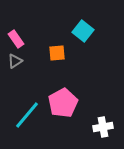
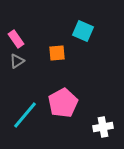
cyan square: rotated 15 degrees counterclockwise
gray triangle: moved 2 px right
cyan line: moved 2 px left
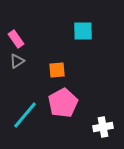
cyan square: rotated 25 degrees counterclockwise
orange square: moved 17 px down
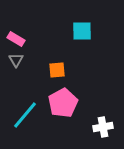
cyan square: moved 1 px left
pink rectangle: rotated 24 degrees counterclockwise
gray triangle: moved 1 px left, 1 px up; rotated 28 degrees counterclockwise
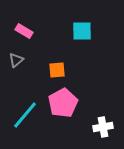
pink rectangle: moved 8 px right, 8 px up
gray triangle: rotated 21 degrees clockwise
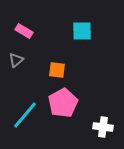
orange square: rotated 12 degrees clockwise
white cross: rotated 18 degrees clockwise
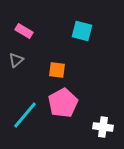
cyan square: rotated 15 degrees clockwise
